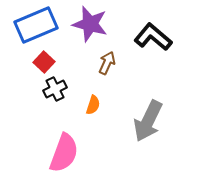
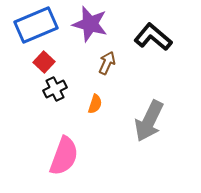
orange semicircle: moved 2 px right, 1 px up
gray arrow: moved 1 px right
pink semicircle: moved 3 px down
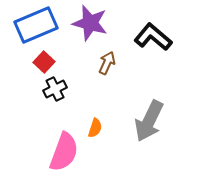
purple star: moved 1 px up
orange semicircle: moved 24 px down
pink semicircle: moved 4 px up
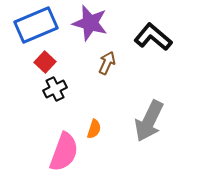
red square: moved 1 px right
orange semicircle: moved 1 px left, 1 px down
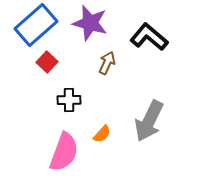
blue rectangle: rotated 18 degrees counterclockwise
black L-shape: moved 4 px left
red square: moved 2 px right
black cross: moved 14 px right, 11 px down; rotated 25 degrees clockwise
orange semicircle: moved 8 px right, 5 px down; rotated 24 degrees clockwise
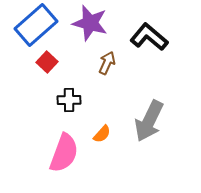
pink semicircle: moved 1 px down
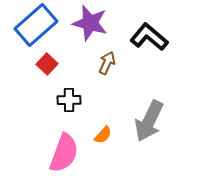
red square: moved 2 px down
orange semicircle: moved 1 px right, 1 px down
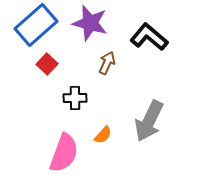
black cross: moved 6 px right, 2 px up
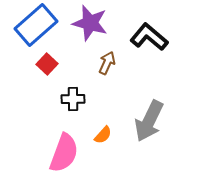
black cross: moved 2 px left, 1 px down
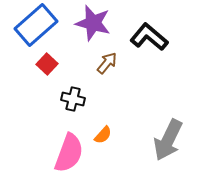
purple star: moved 3 px right
brown arrow: rotated 15 degrees clockwise
black cross: rotated 15 degrees clockwise
gray arrow: moved 19 px right, 19 px down
pink semicircle: moved 5 px right
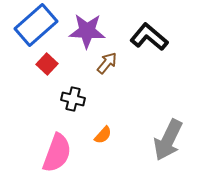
purple star: moved 6 px left, 8 px down; rotated 12 degrees counterclockwise
pink semicircle: moved 12 px left
